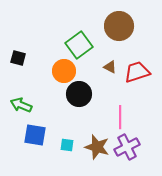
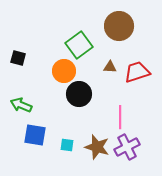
brown triangle: rotated 24 degrees counterclockwise
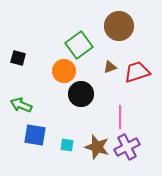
brown triangle: rotated 24 degrees counterclockwise
black circle: moved 2 px right
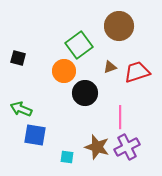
black circle: moved 4 px right, 1 px up
green arrow: moved 4 px down
cyan square: moved 12 px down
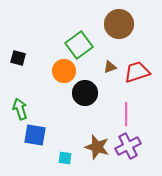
brown circle: moved 2 px up
green arrow: moved 1 px left; rotated 50 degrees clockwise
pink line: moved 6 px right, 3 px up
purple cross: moved 1 px right, 1 px up
cyan square: moved 2 px left, 1 px down
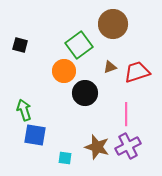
brown circle: moved 6 px left
black square: moved 2 px right, 13 px up
green arrow: moved 4 px right, 1 px down
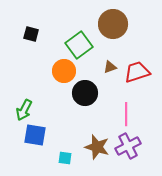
black square: moved 11 px right, 11 px up
green arrow: rotated 135 degrees counterclockwise
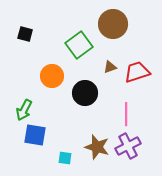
black square: moved 6 px left
orange circle: moved 12 px left, 5 px down
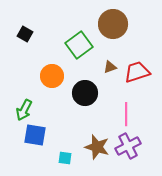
black square: rotated 14 degrees clockwise
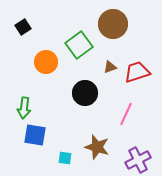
black square: moved 2 px left, 7 px up; rotated 28 degrees clockwise
orange circle: moved 6 px left, 14 px up
green arrow: moved 2 px up; rotated 20 degrees counterclockwise
pink line: rotated 25 degrees clockwise
purple cross: moved 10 px right, 14 px down
